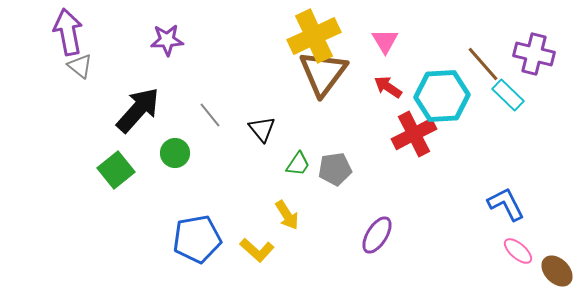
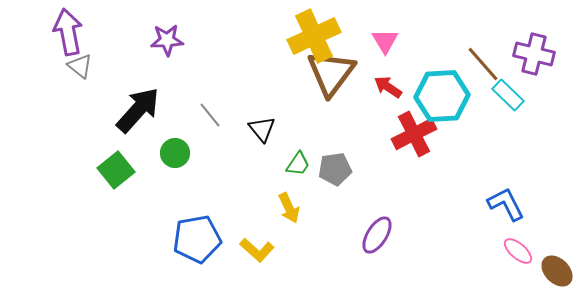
brown triangle: moved 8 px right
yellow arrow: moved 2 px right, 7 px up; rotated 8 degrees clockwise
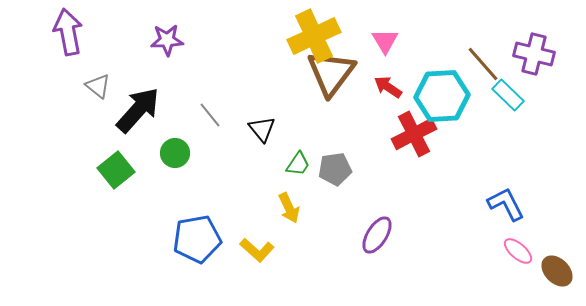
gray triangle: moved 18 px right, 20 px down
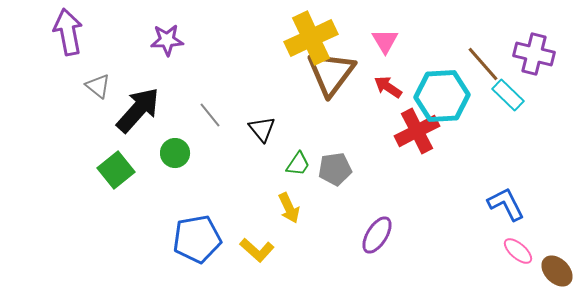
yellow cross: moved 3 px left, 2 px down
red cross: moved 3 px right, 3 px up
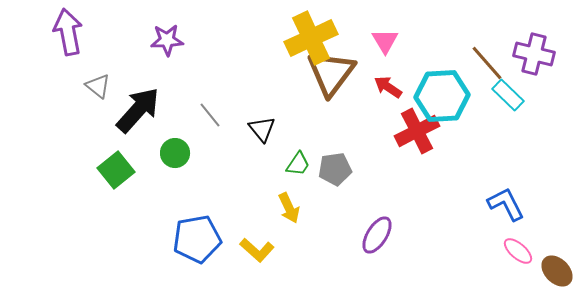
brown line: moved 4 px right, 1 px up
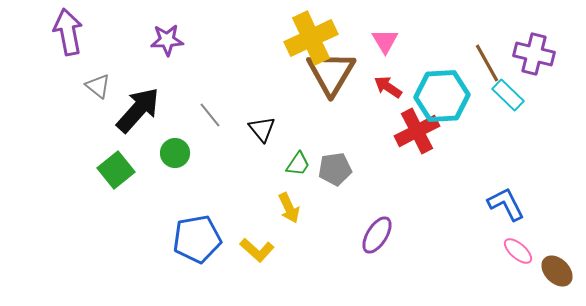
brown line: rotated 12 degrees clockwise
brown triangle: rotated 6 degrees counterclockwise
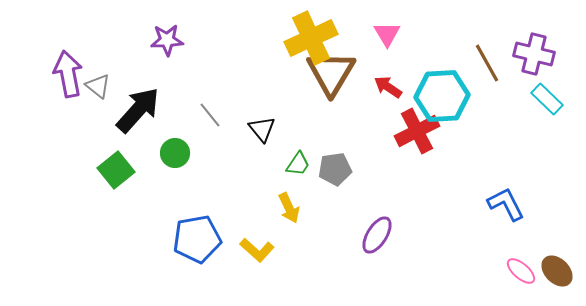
purple arrow: moved 42 px down
pink triangle: moved 2 px right, 7 px up
cyan rectangle: moved 39 px right, 4 px down
pink ellipse: moved 3 px right, 20 px down
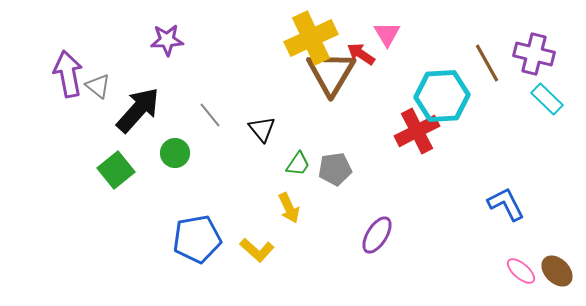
red arrow: moved 27 px left, 33 px up
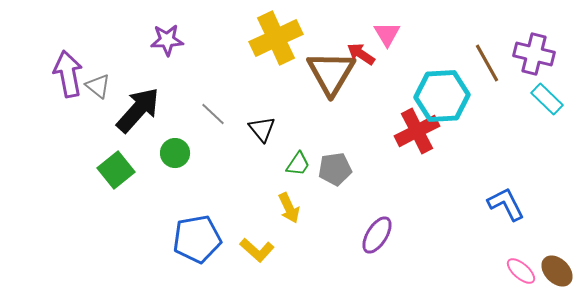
yellow cross: moved 35 px left
gray line: moved 3 px right, 1 px up; rotated 8 degrees counterclockwise
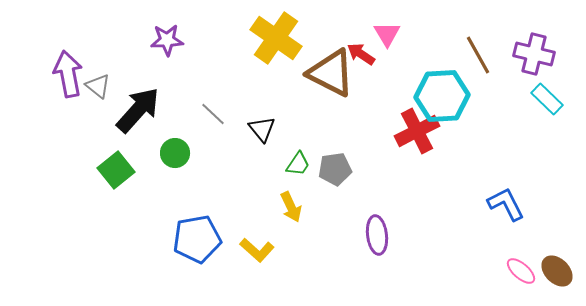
yellow cross: rotated 30 degrees counterclockwise
brown line: moved 9 px left, 8 px up
brown triangle: rotated 34 degrees counterclockwise
yellow arrow: moved 2 px right, 1 px up
purple ellipse: rotated 39 degrees counterclockwise
